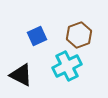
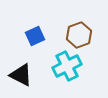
blue square: moved 2 px left
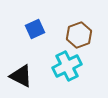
blue square: moved 7 px up
black triangle: moved 1 px down
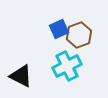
blue square: moved 24 px right
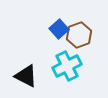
blue square: rotated 18 degrees counterclockwise
black triangle: moved 5 px right
